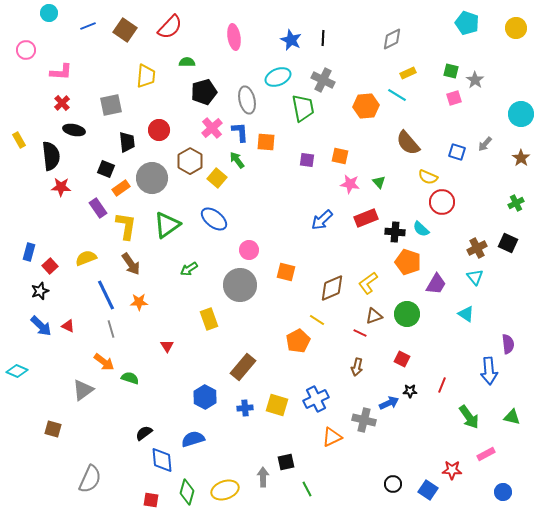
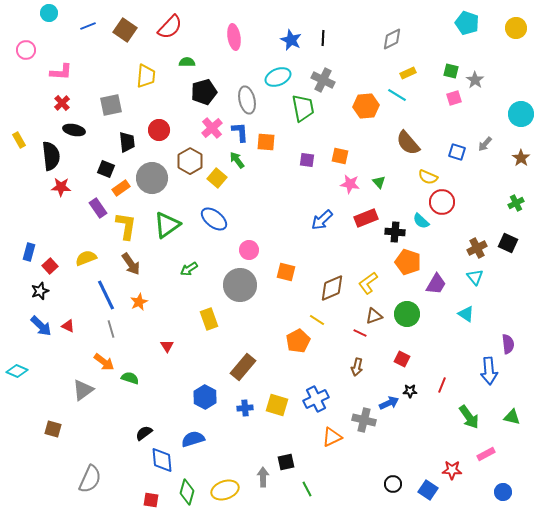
cyan semicircle at (421, 229): moved 8 px up
orange star at (139, 302): rotated 24 degrees counterclockwise
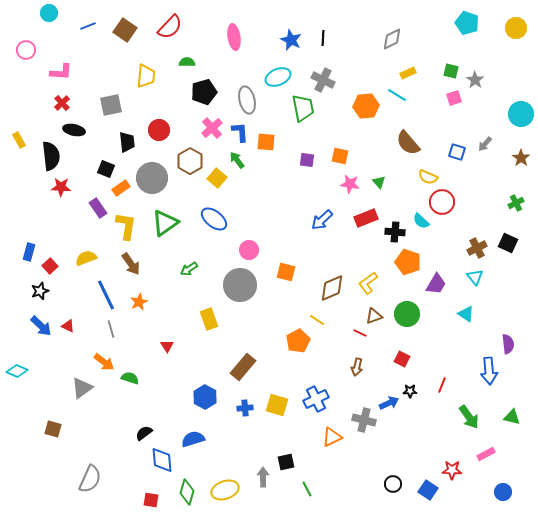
green triangle at (167, 225): moved 2 px left, 2 px up
gray triangle at (83, 390): moved 1 px left, 2 px up
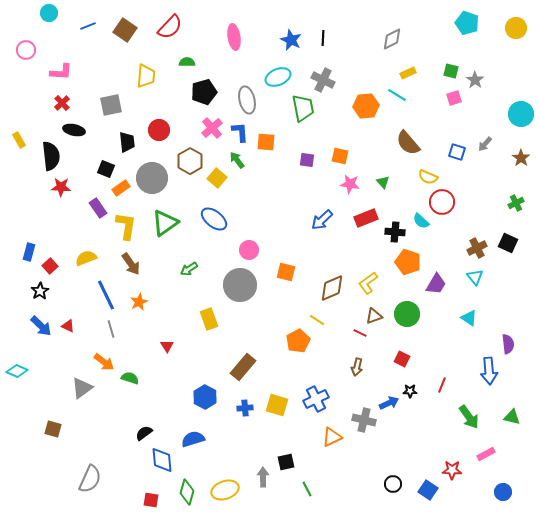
green triangle at (379, 182): moved 4 px right
black star at (40, 291): rotated 12 degrees counterclockwise
cyan triangle at (466, 314): moved 3 px right, 4 px down
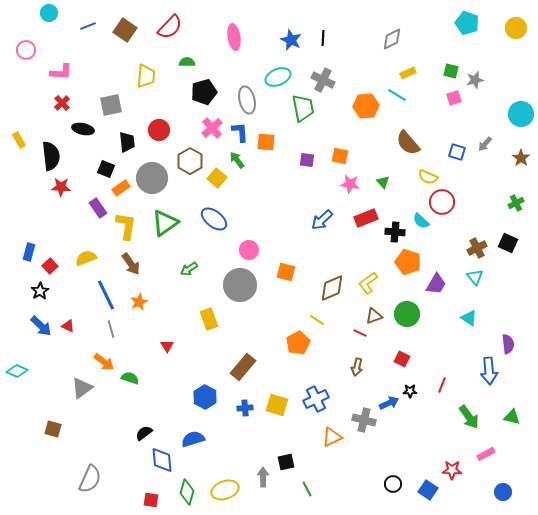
gray star at (475, 80): rotated 24 degrees clockwise
black ellipse at (74, 130): moved 9 px right, 1 px up
orange pentagon at (298, 341): moved 2 px down
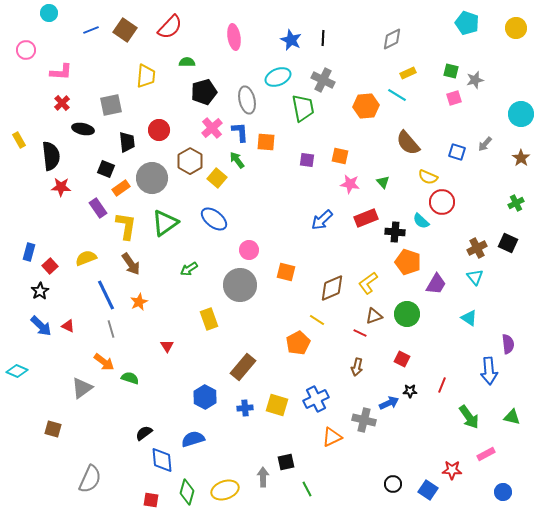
blue line at (88, 26): moved 3 px right, 4 px down
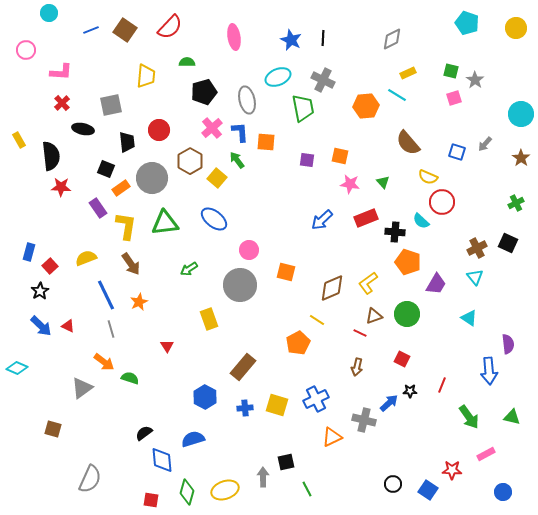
gray star at (475, 80): rotated 24 degrees counterclockwise
green triangle at (165, 223): rotated 28 degrees clockwise
cyan diamond at (17, 371): moved 3 px up
blue arrow at (389, 403): rotated 18 degrees counterclockwise
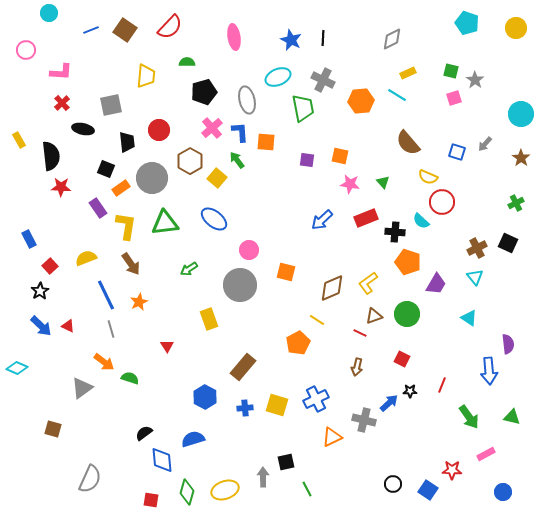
orange hexagon at (366, 106): moved 5 px left, 5 px up
blue rectangle at (29, 252): moved 13 px up; rotated 42 degrees counterclockwise
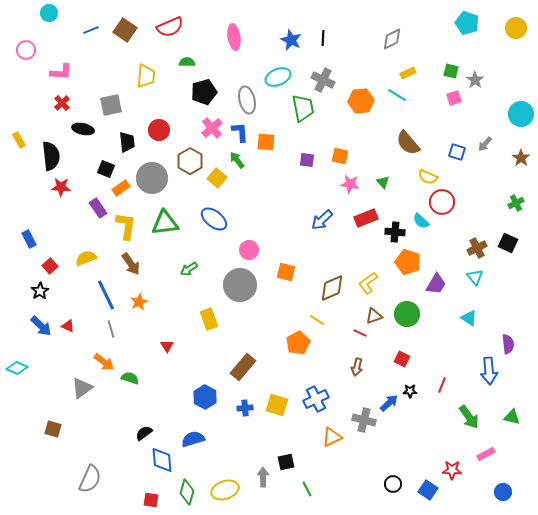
red semicircle at (170, 27): rotated 24 degrees clockwise
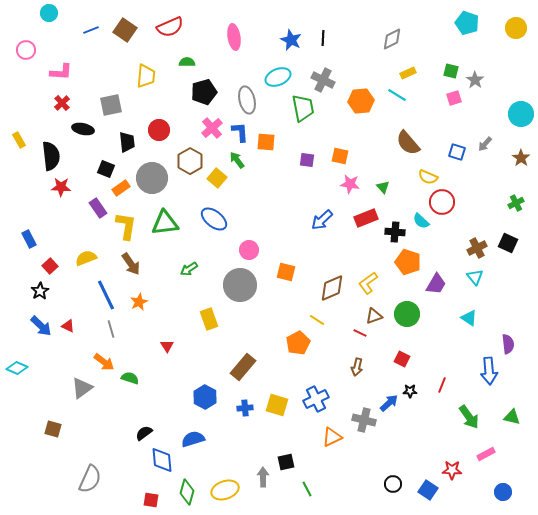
green triangle at (383, 182): moved 5 px down
